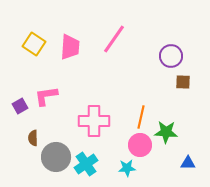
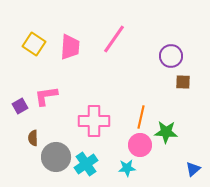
blue triangle: moved 5 px right, 6 px down; rotated 42 degrees counterclockwise
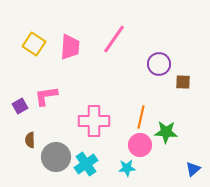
purple circle: moved 12 px left, 8 px down
brown semicircle: moved 3 px left, 2 px down
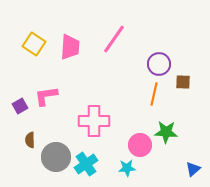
orange line: moved 13 px right, 23 px up
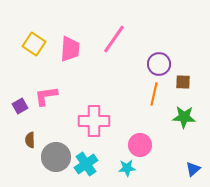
pink trapezoid: moved 2 px down
green star: moved 18 px right, 15 px up
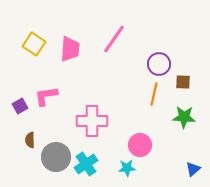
pink cross: moved 2 px left
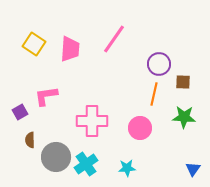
purple square: moved 6 px down
pink circle: moved 17 px up
blue triangle: rotated 14 degrees counterclockwise
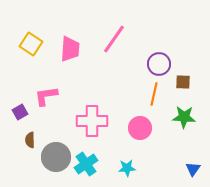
yellow square: moved 3 px left
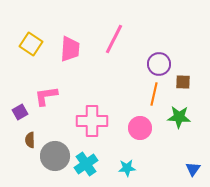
pink line: rotated 8 degrees counterclockwise
green star: moved 5 px left
gray circle: moved 1 px left, 1 px up
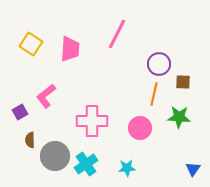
pink line: moved 3 px right, 5 px up
pink L-shape: rotated 30 degrees counterclockwise
